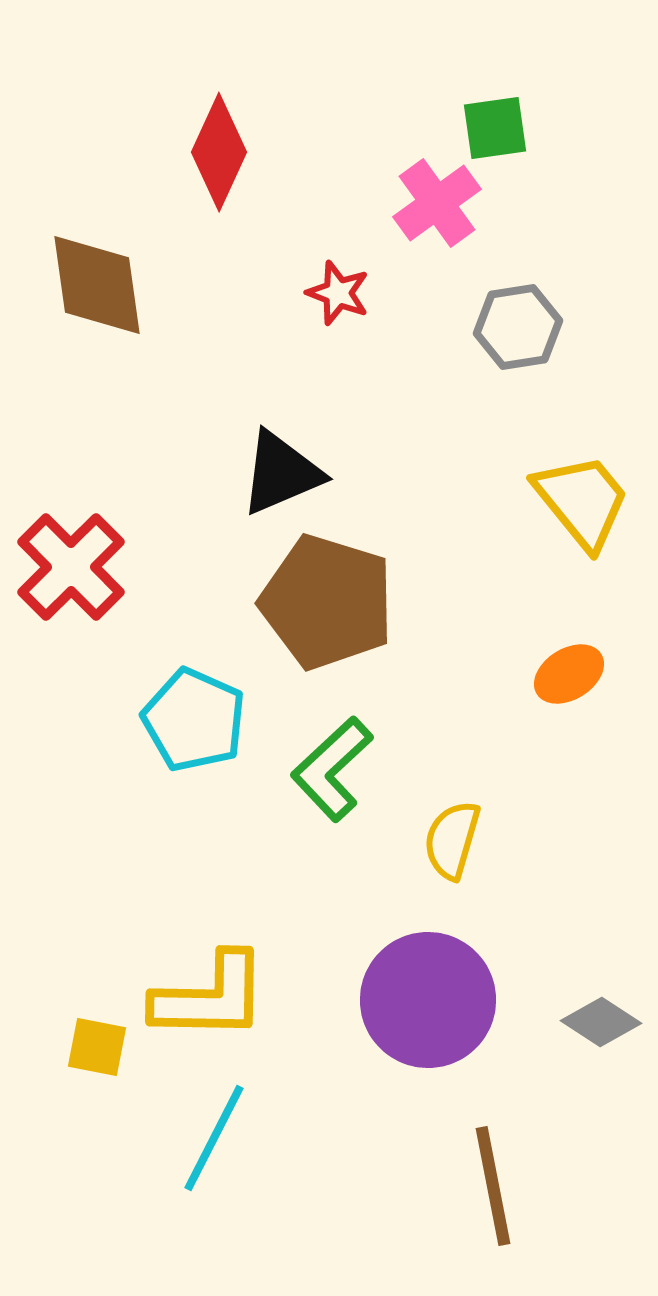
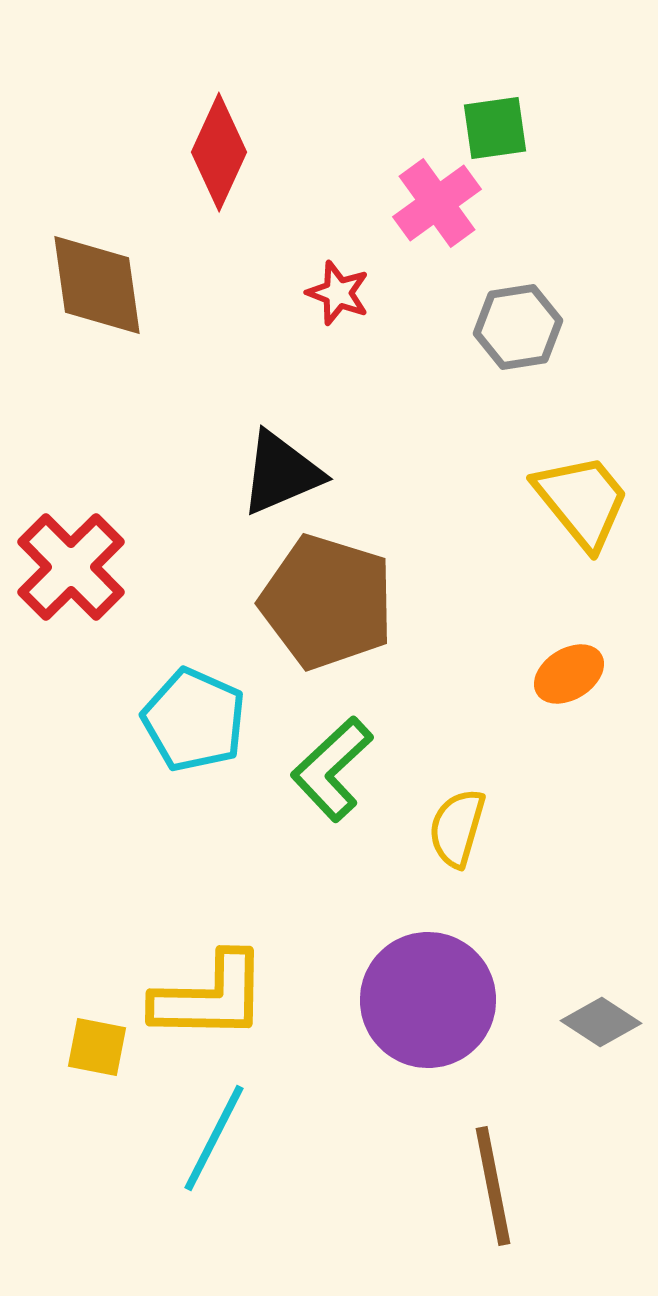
yellow semicircle: moved 5 px right, 12 px up
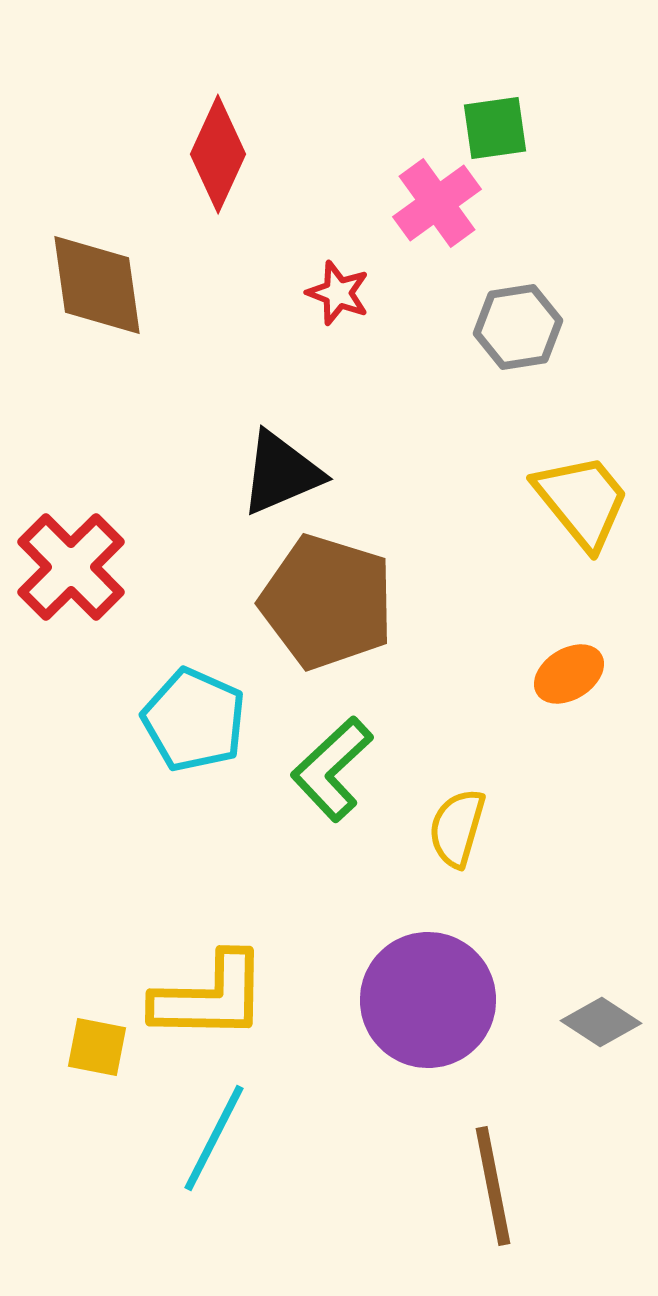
red diamond: moved 1 px left, 2 px down
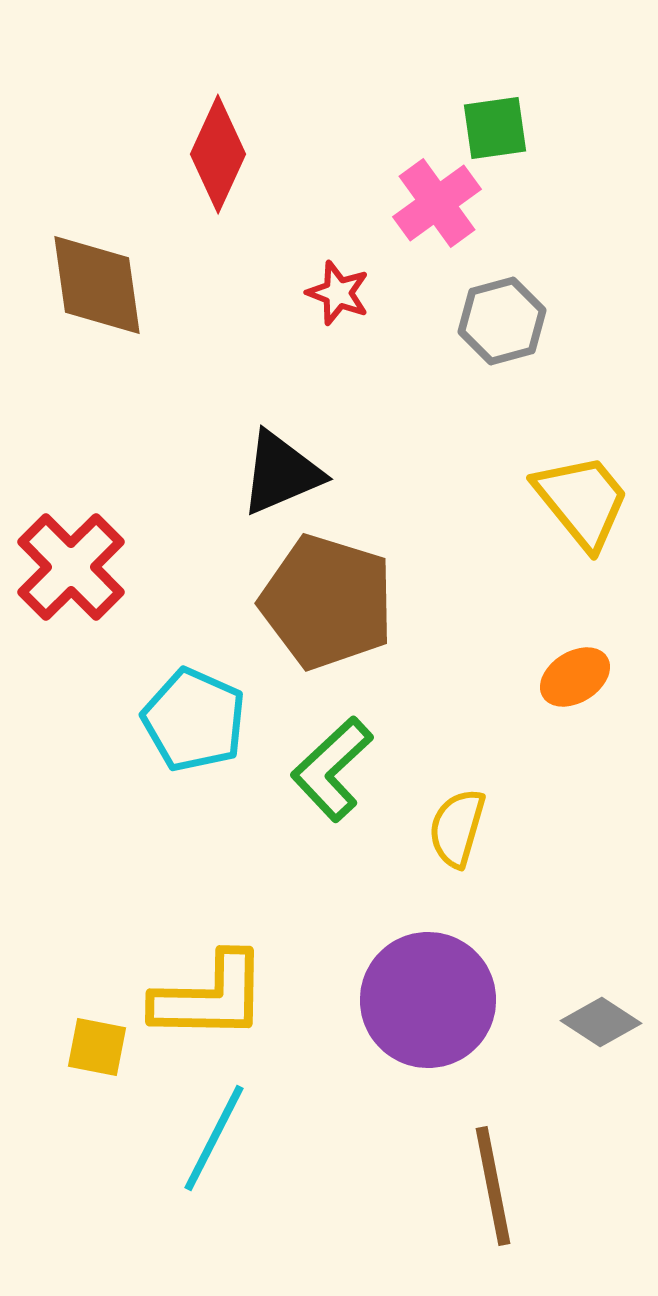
gray hexagon: moved 16 px left, 6 px up; rotated 6 degrees counterclockwise
orange ellipse: moved 6 px right, 3 px down
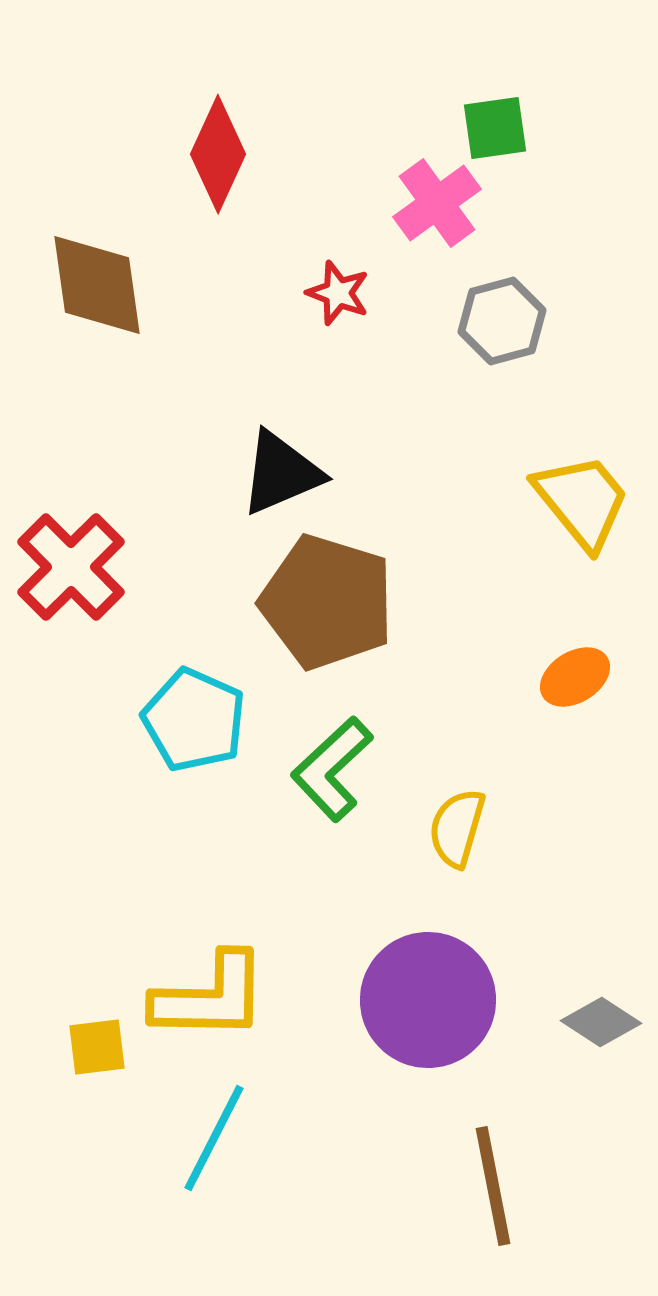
yellow square: rotated 18 degrees counterclockwise
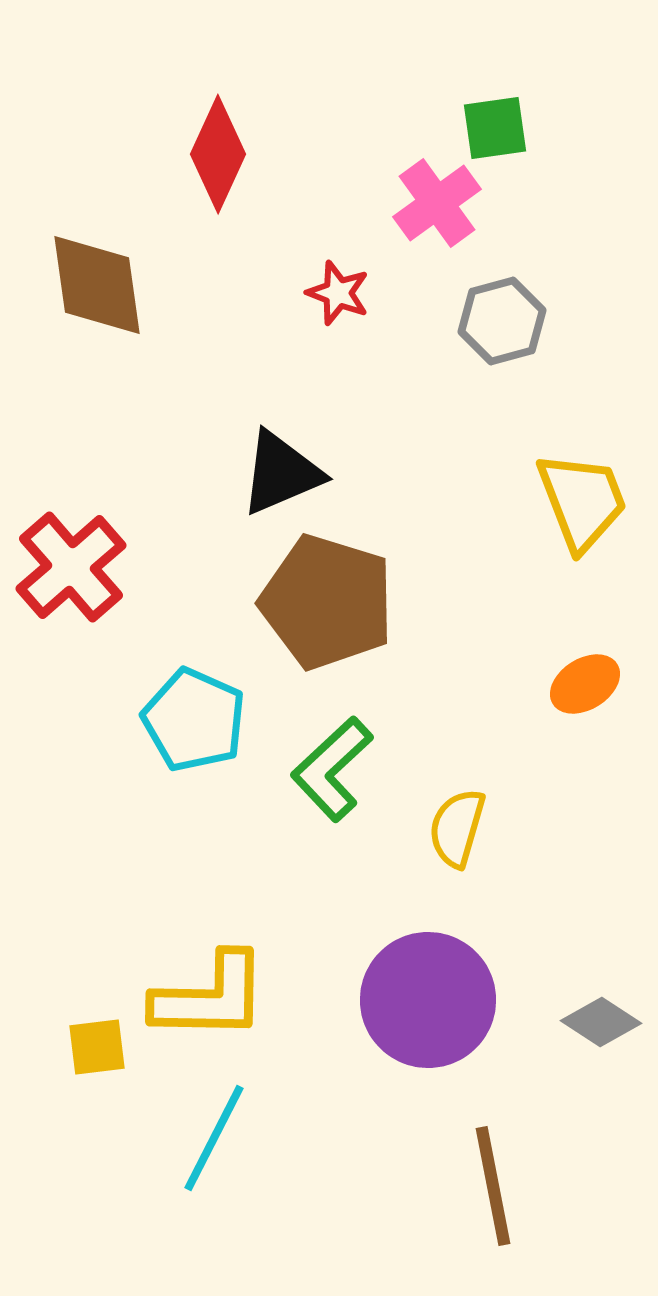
yellow trapezoid: rotated 18 degrees clockwise
red cross: rotated 4 degrees clockwise
orange ellipse: moved 10 px right, 7 px down
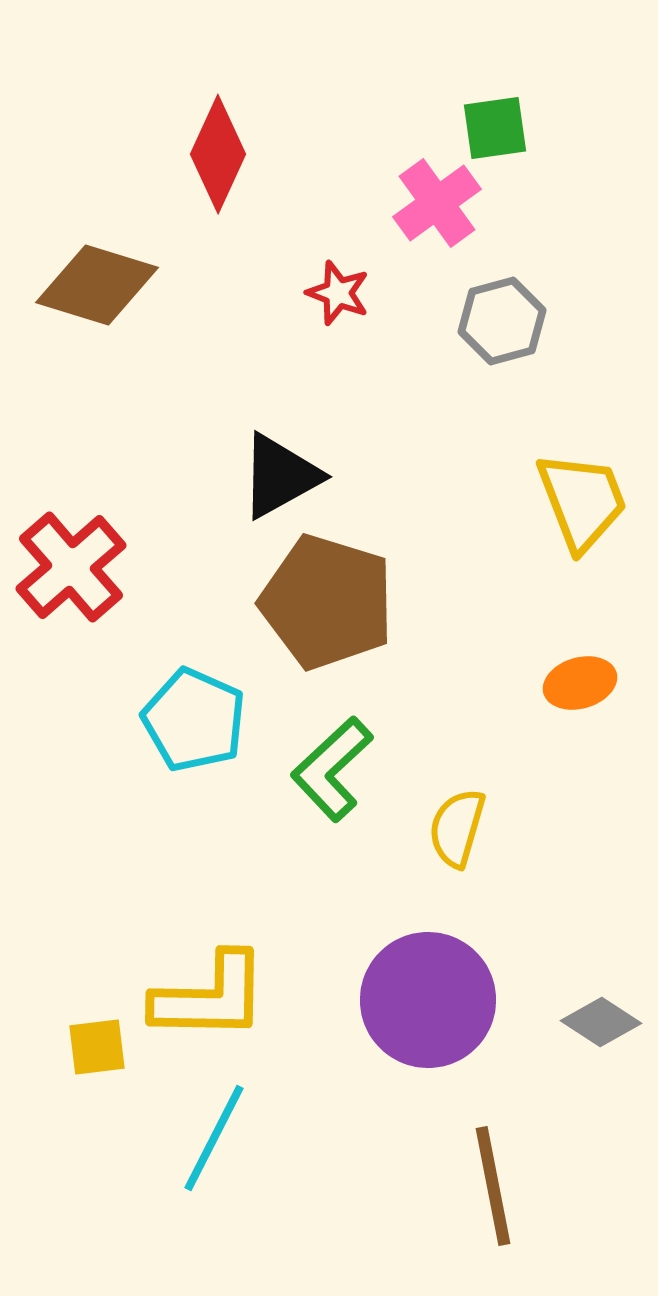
brown diamond: rotated 65 degrees counterclockwise
black triangle: moved 1 px left, 3 px down; rotated 6 degrees counterclockwise
orange ellipse: moved 5 px left, 1 px up; rotated 16 degrees clockwise
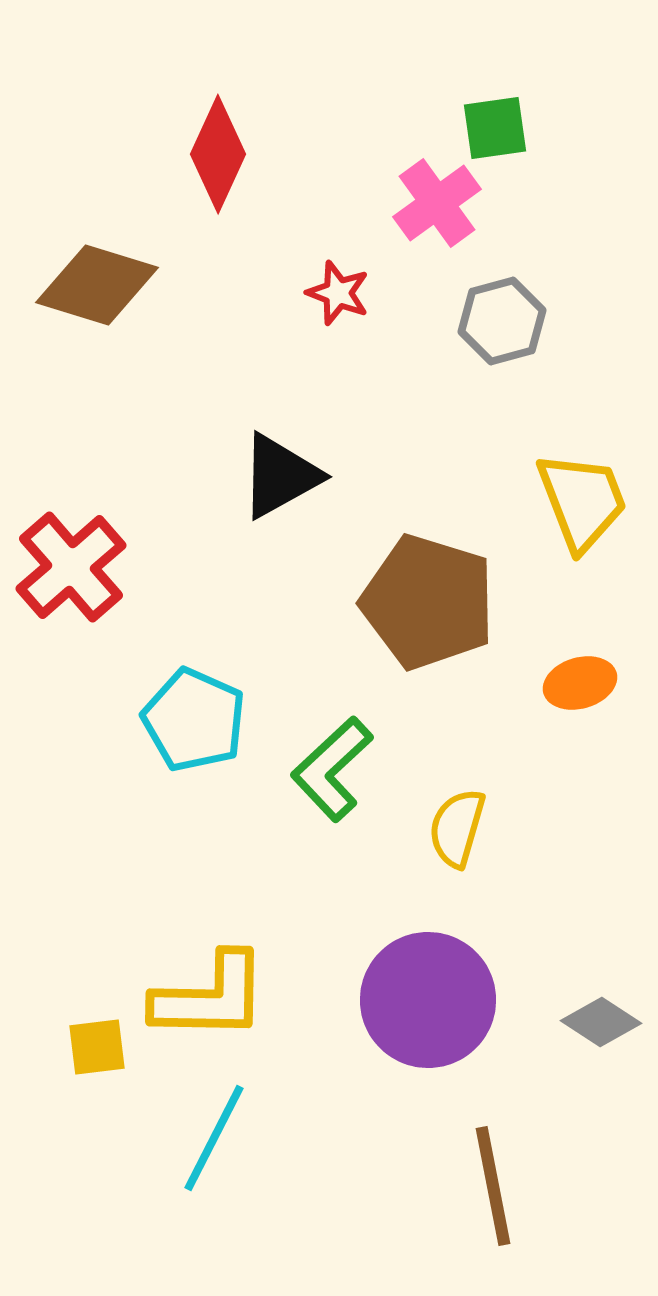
brown pentagon: moved 101 px right
